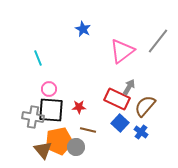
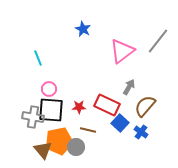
red rectangle: moved 10 px left, 6 px down
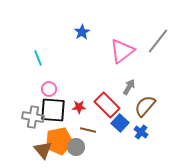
blue star: moved 1 px left, 3 px down; rotated 14 degrees clockwise
red rectangle: rotated 20 degrees clockwise
black square: moved 2 px right
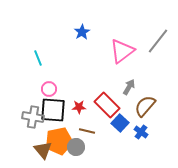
brown line: moved 1 px left, 1 px down
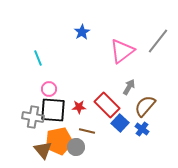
blue cross: moved 1 px right, 3 px up
